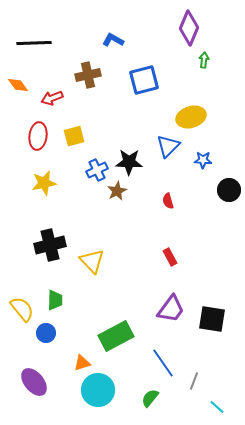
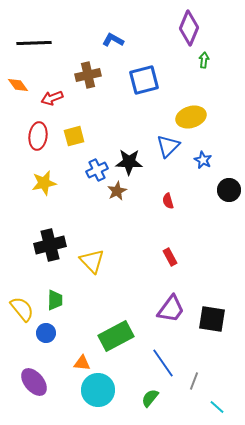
blue star: rotated 24 degrees clockwise
orange triangle: rotated 24 degrees clockwise
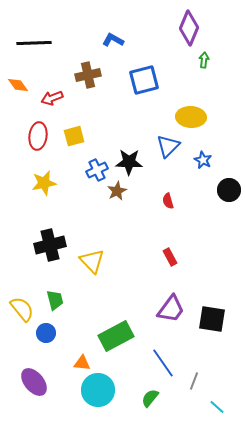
yellow ellipse: rotated 20 degrees clockwise
green trapezoid: rotated 15 degrees counterclockwise
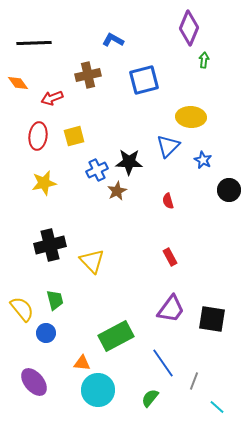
orange diamond: moved 2 px up
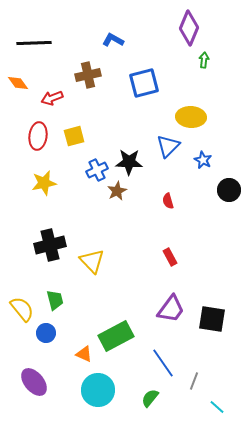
blue square: moved 3 px down
orange triangle: moved 2 px right, 9 px up; rotated 18 degrees clockwise
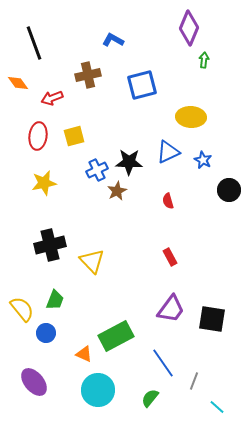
black line: rotated 72 degrees clockwise
blue square: moved 2 px left, 2 px down
blue triangle: moved 6 px down; rotated 20 degrees clockwise
green trapezoid: rotated 35 degrees clockwise
